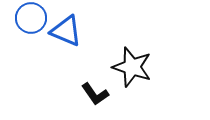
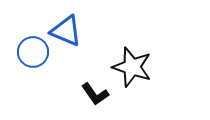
blue circle: moved 2 px right, 34 px down
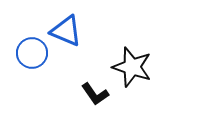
blue circle: moved 1 px left, 1 px down
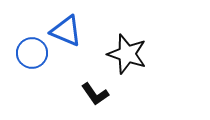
black star: moved 5 px left, 13 px up
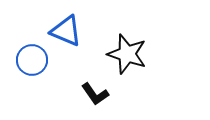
blue circle: moved 7 px down
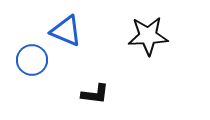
black star: moved 21 px right, 18 px up; rotated 21 degrees counterclockwise
black L-shape: rotated 48 degrees counterclockwise
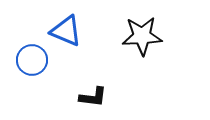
black star: moved 6 px left
black L-shape: moved 2 px left, 3 px down
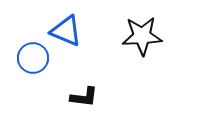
blue circle: moved 1 px right, 2 px up
black L-shape: moved 9 px left
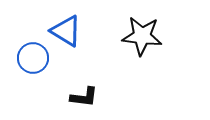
blue triangle: rotated 8 degrees clockwise
black star: rotated 9 degrees clockwise
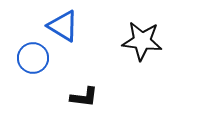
blue triangle: moved 3 px left, 5 px up
black star: moved 5 px down
